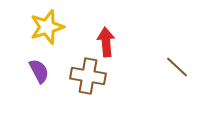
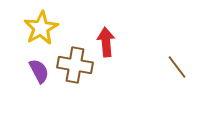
yellow star: moved 6 px left, 1 px down; rotated 12 degrees counterclockwise
brown line: rotated 10 degrees clockwise
brown cross: moved 13 px left, 11 px up
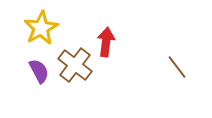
red arrow: rotated 12 degrees clockwise
brown cross: rotated 28 degrees clockwise
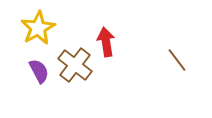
yellow star: moved 3 px left
red arrow: rotated 16 degrees counterclockwise
brown line: moved 7 px up
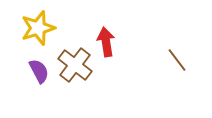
yellow star: rotated 12 degrees clockwise
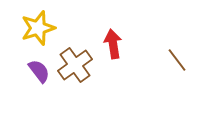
red arrow: moved 7 px right, 2 px down
brown cross: rotated 16 degrees clockwise
purple semicircle: rotated 10 degrees counterclockwise
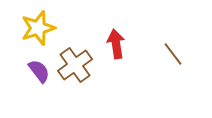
red arrow: moved 3 px right
brown line: moved 4 px left, 6 px up
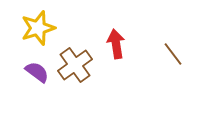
purple semicircle: moved 2 px left, 1 px down; rotated 15 degrees counterclockwise
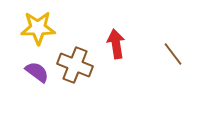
yellow star: rotated 16 degrees clockwise
brown cross: rotated 32 degrees counterclockwise
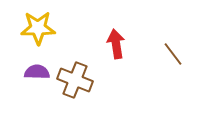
brown cross: moved 15 px down
purple semicircle: rotated 35 degrees counterclockwise
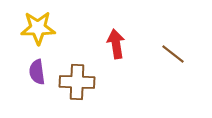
brown line: rotated 15 degrees counterclockwise
purple semicircle: rotated 100 degrees counterclockwise
brown cross: moved 2 px right, 2 px down; rotated 20 degrees counterclockwise
